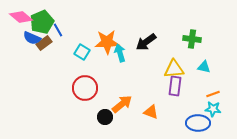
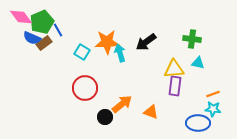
pink diamond: rotated 15 degrees clockwise
cyan triangle: moved 6 px left, 4 px up
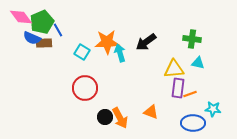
brown rectangle: rotated 35 degrees clockwise
purple rectangle: moved 3 px right, 2 px down
orange line: moved 23 px left
orange arrow: moved 2 px left, 14 px down; rotated 100 degrees clockwise
blue ellipse: moved 5 px left
